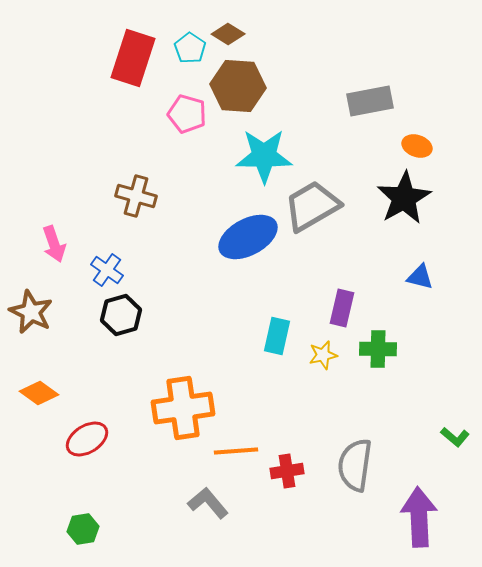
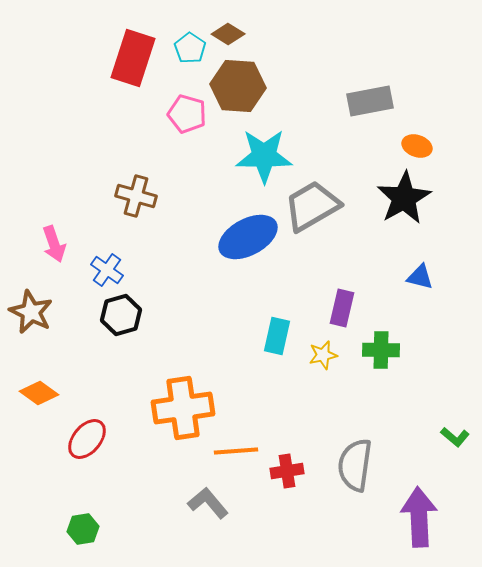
green cross: moved 3 px right, 1 px down
red ellipse: rotated 18 degrees counterclockwise
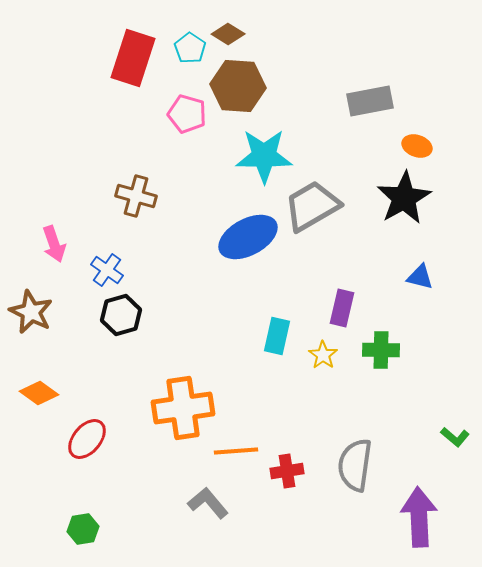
yellow star: rotated 24 degrees counterclockwise
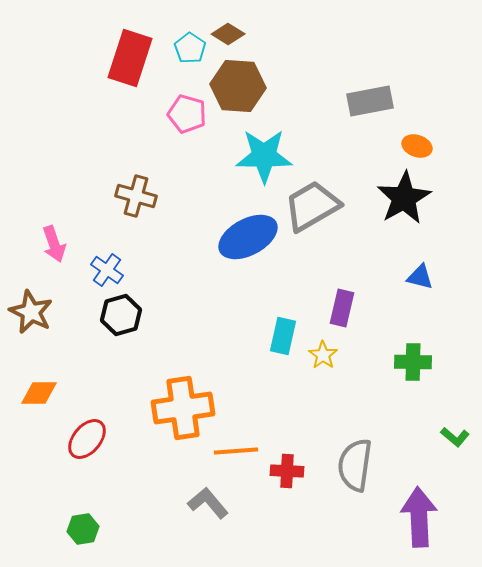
red rectangle: moved 3 px left
cyan rectangle: moved 6 px right
green cross: moved 32 px right, 12 px down
orange diamond: rotated 36 degrees counterclockwise
red cross: rotated 12 degrees clockwise
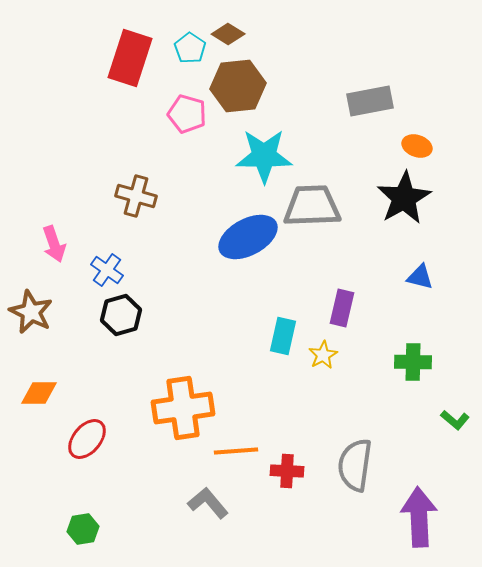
brown hexagon: rotated 10 degrees counterclockwise
gray trapezoid: rotated 28 degrees clockwise
yellow star: rotated 8 degrees clockwise
green L-shape: moved 17 px up
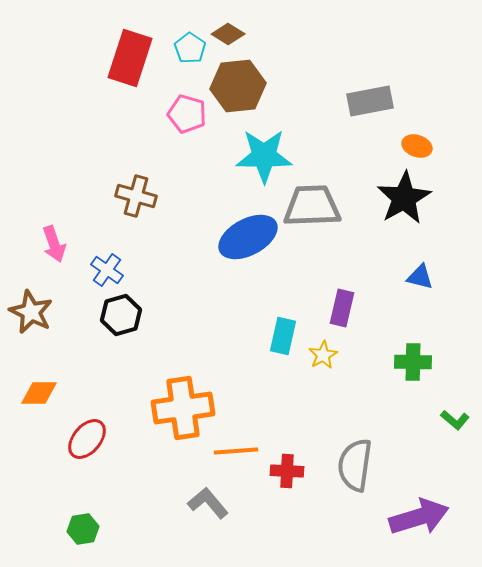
purple arrow: rotated 76 degrees clockwise
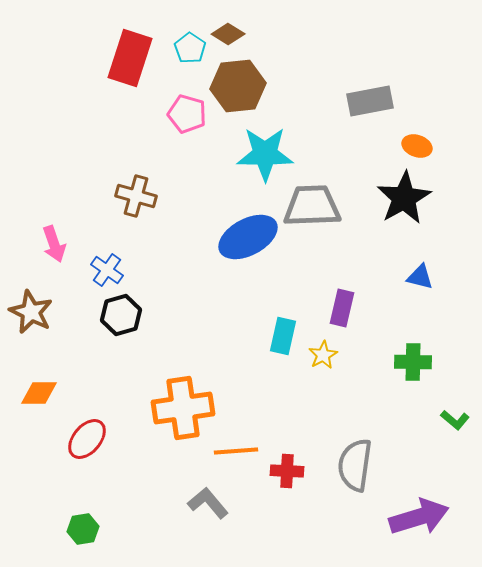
cyan star: moved 1 px right, 2 px up
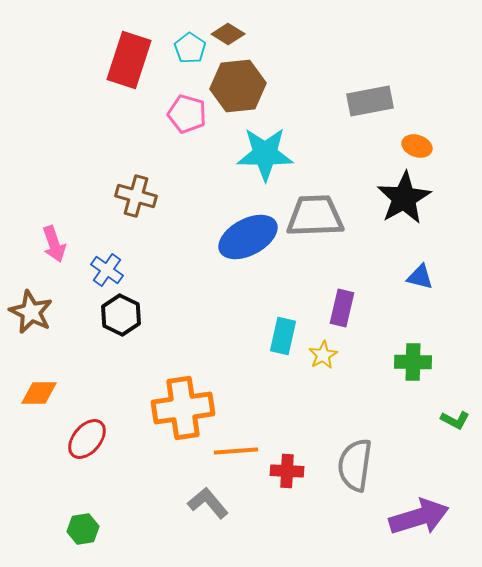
red rectangle: moved 1 px left, 2 px down
gray trapezoid: moved 3 px right, 10 px down
black hexagon: rotated 18 degrees counterclockwise
green L-shape: rotated 12 degrees counterclockwise
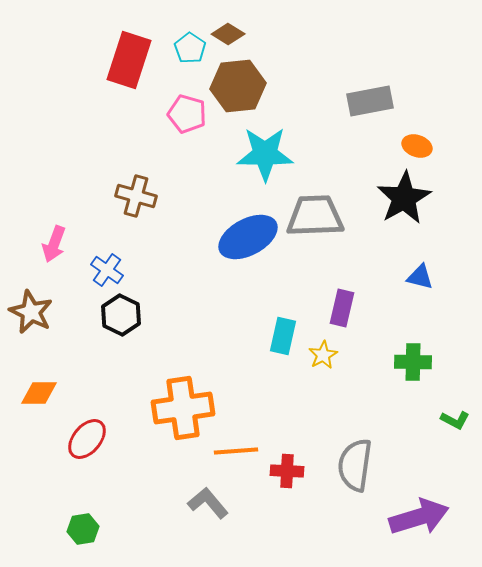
pink arrow: rotated 39 degrees clockwise
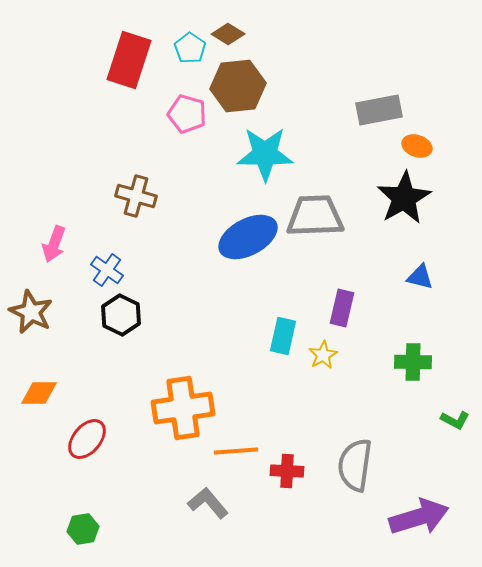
gray rectangle: moved 9 px right, 9 px down
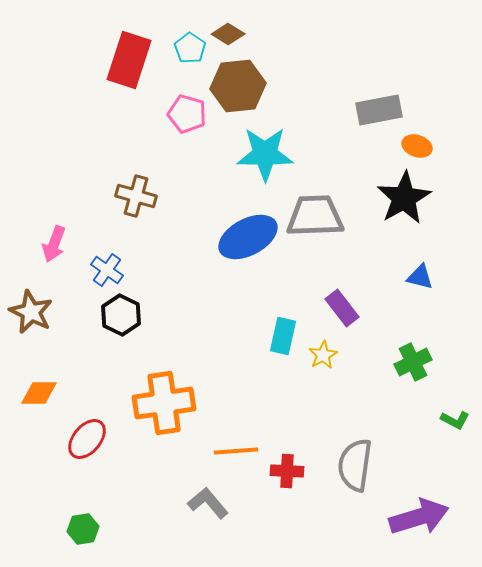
purple rectangle: rotated 51 degrees counterclockwise
green cross: rotated 27 degrees counterclockwise
orange cross: moved 19 px left, 5 px up
